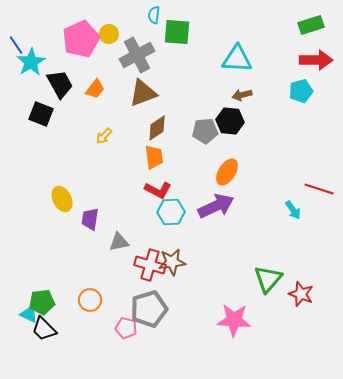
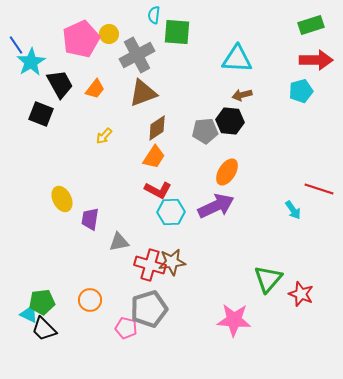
orange trapezoid at (154, 157): rotated 40 degrees clockwise
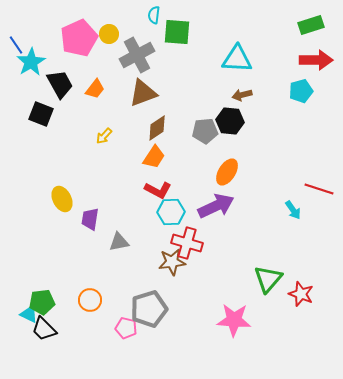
pink pentagon at (81, 39): moved 2 px left, 1 px up
red cross at (150, 265): moved 37 px right, 22 px up
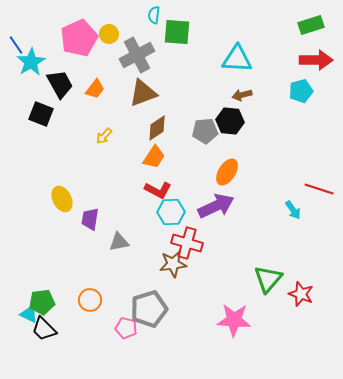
brown star at (172, 262): moved 1 px right, 2 px down
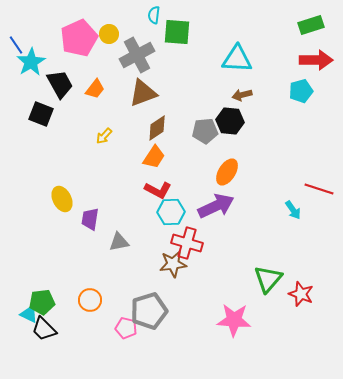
gray pentagon at (149, 309): moved 2 px down
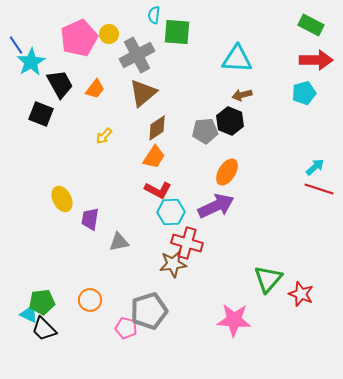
green rectangle at (311, 25): rotated 45 degrees clockwise
cyan pentagon at (301, 91): moved 3 px right, 2 px down
brown triangle at (143, 93): rotated 20 degrees counterclockwise
black hexagon at (230, 121): rotated 16 degrees clockwise
cyan arrow at (293, 210): moved 22 px right, 43 px up; rotated 96 degrees counterclockwise
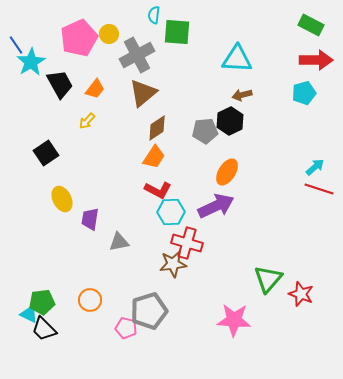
black square at (41, 114): moved 5 px right, 39 px down; rotated 35 degrees clockwise
black hexagon at (230, 121): rotated 12 degrees clockwise
yellow arrow at (104, 136): moved 17 px left, 15 px up
